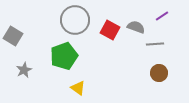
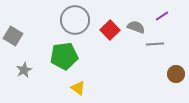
red square: rotated 18 degrees clockwise
green pentagon: rotated 12 degrees clockwise
brown circle: moved 17 px right, 1 px down
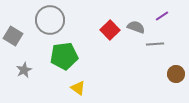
gray circle: moved 25 px left
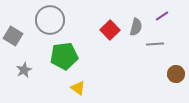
gray semicircle: rotated 84 degrees clockwise
